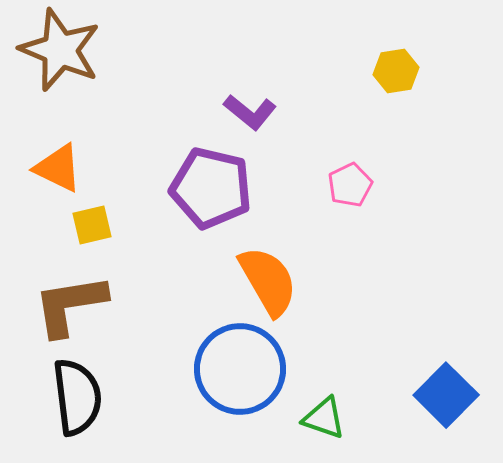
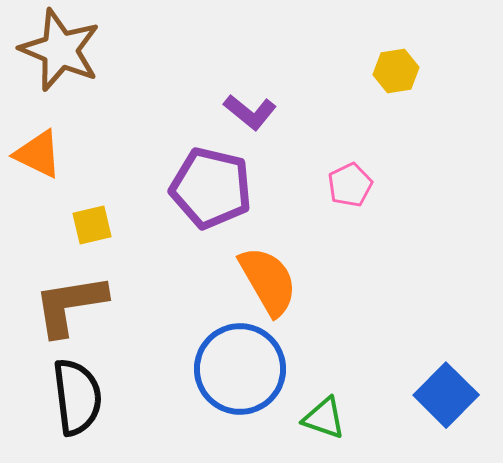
orange triangle: moved 20 px left, 14 px up
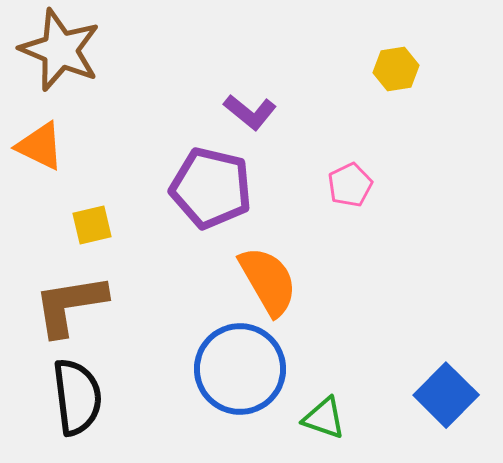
yellow hexagon: moved 2 px up
orange triangle: moved 2 px right, 8 px up
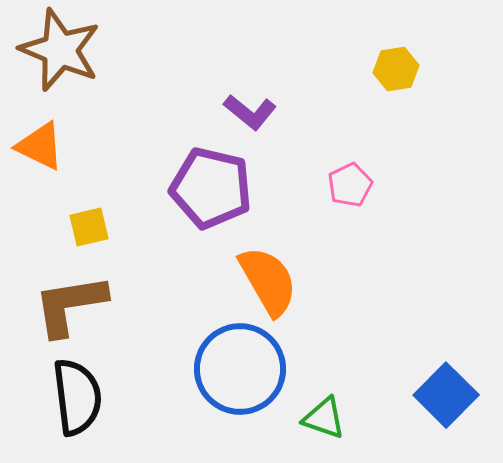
yellow square: moved 3 px left, 2 px down
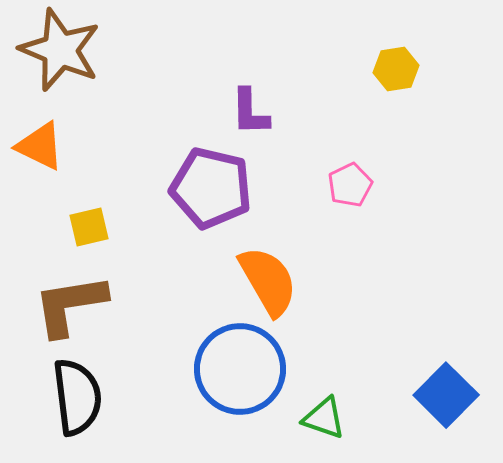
purple L-shape: rotated 50 degrees clockwise
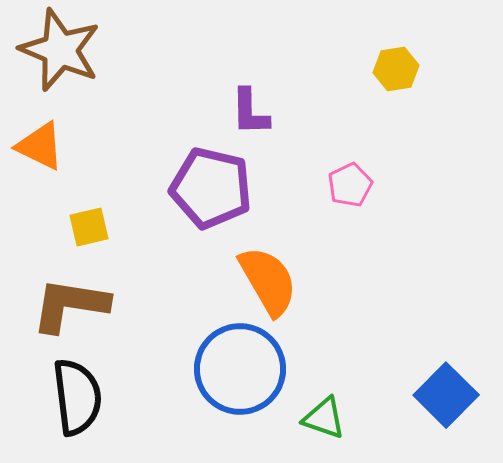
brown L-shape: rotated 18 degrees clockwise
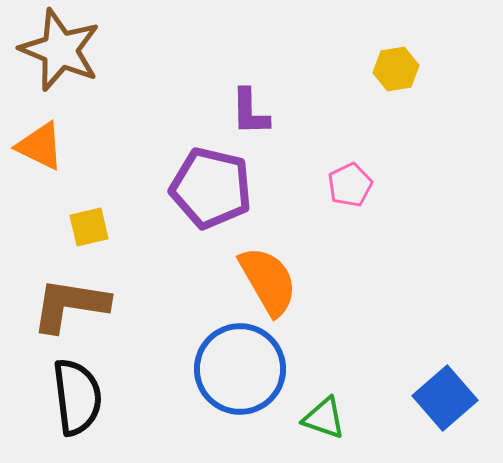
blue square: moved 1 px left, 3 px down; rotated 4 degrees clockwise
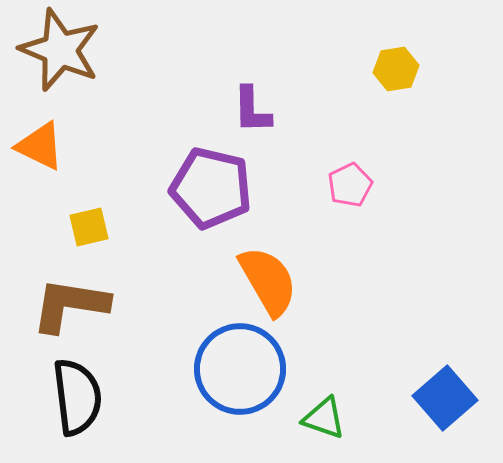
purple L-shape: moved 2 px right, 2 px up
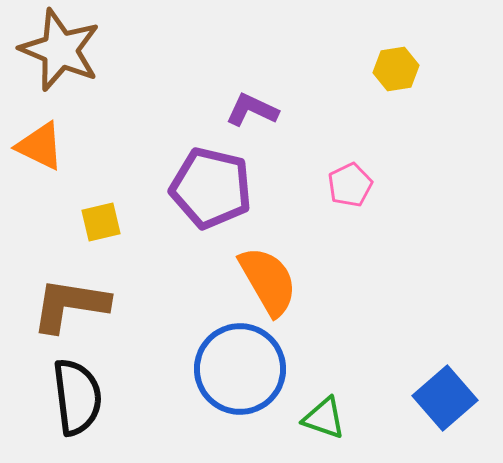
purple L-shape: rotated 116 degrees clockwise
yellow square: moved 12 px right, 5 px up
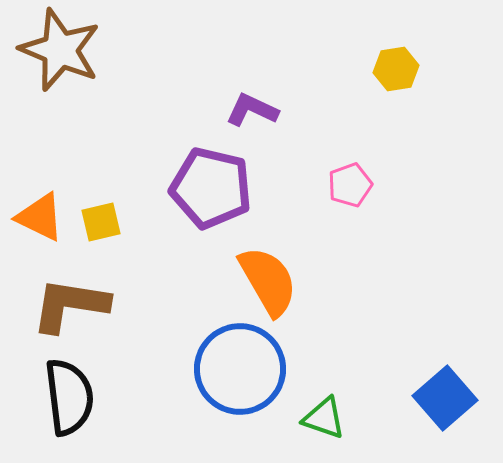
orange triangle: moved 71 px down
pink pentagon: rotated 6 degrees clockwise
black semicircle: moved 8 px left
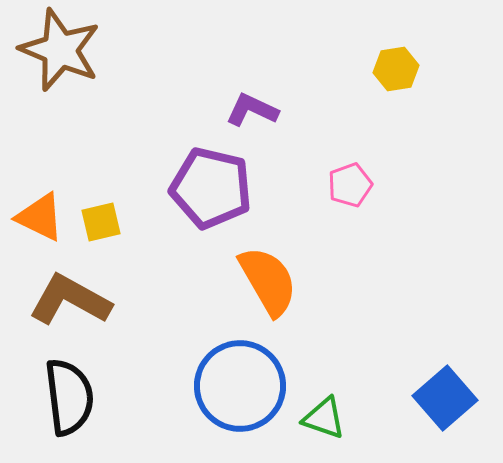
brown L-shape: moved 5 px up; rotated 20 degrees clockwise
blue circle: moved 17 px down
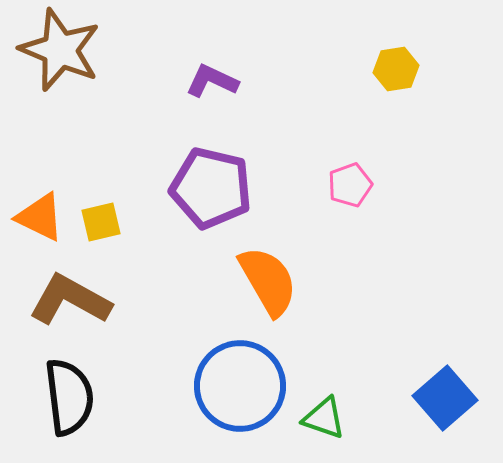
purple L-shape: moved 40 px left, 29 px up
